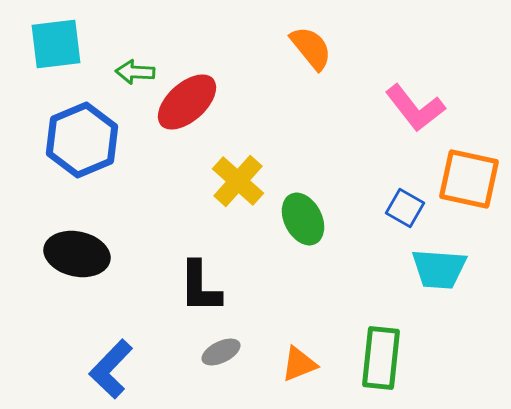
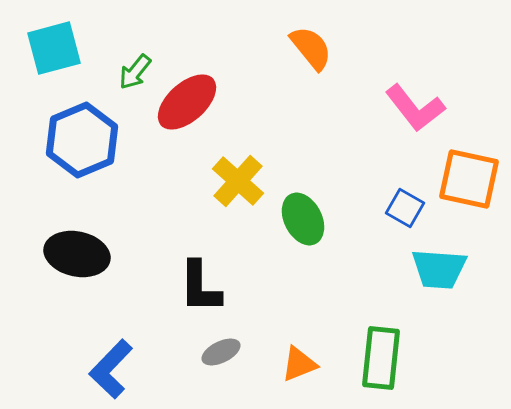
cyan square: moved 2 px left, 4 px down; rotated 8 degrees counterclockwise
green arrow: rotated 54 degrees counterclockwise
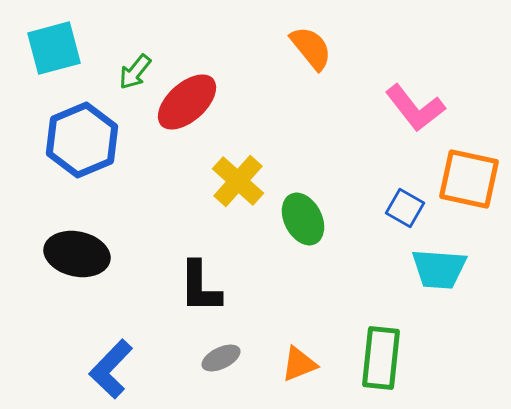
gray ellipse: moved 6 px down
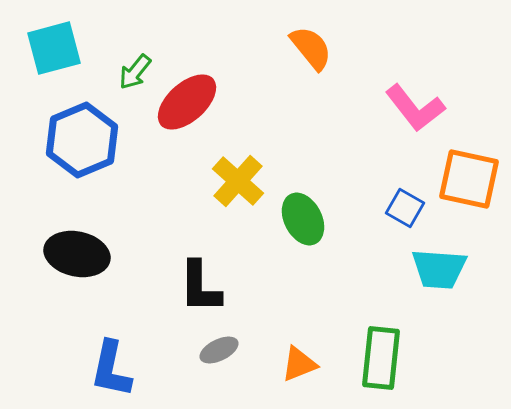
gray ellipse: moved 2 px left, 8 px up
blue L-shape: rotated 32 degrees counterclockwise
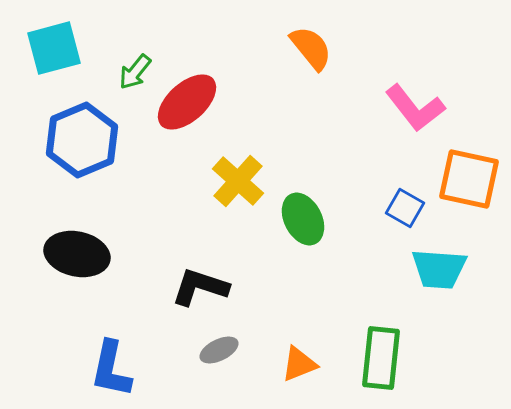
black L-shape: rotated 108 degrees clockwise
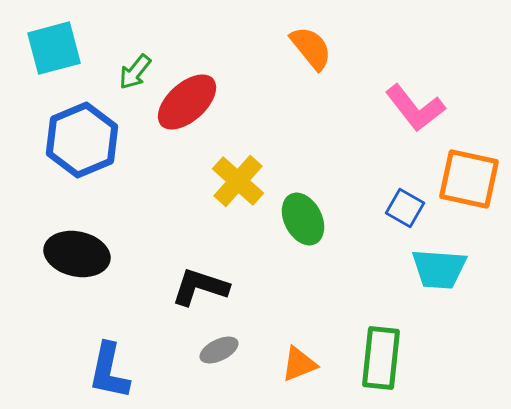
blue L-shape: moved 2 px left, 2 px down
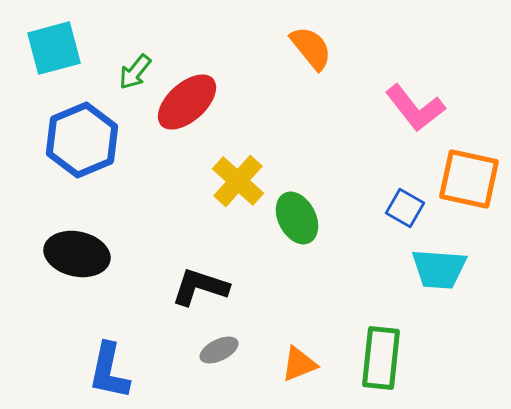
green ellipse: moved 6 px left, 1 px up
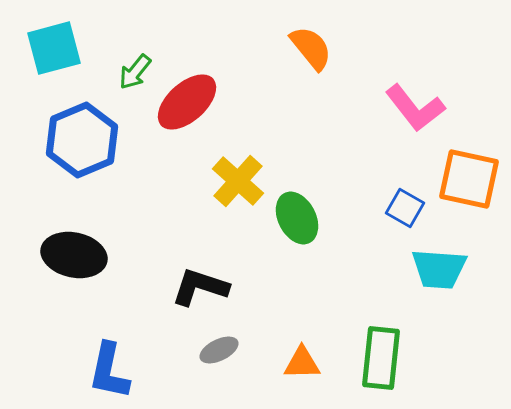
black ellipse: moved 3 px left, 1 px down
orange triangle: moved 3 px right, 1 px up; rotated 21 degrees clockwise
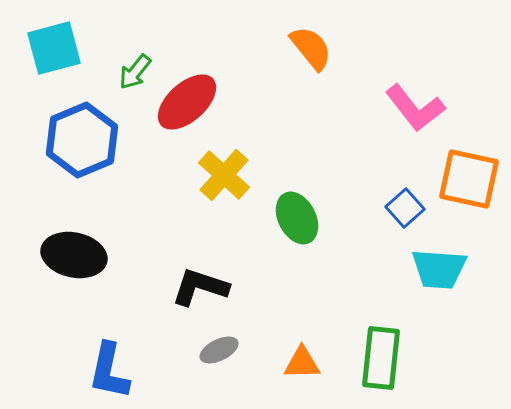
yellow cross: moved 14 px left, 6 px up
blue square: rotated 18 degrees clockwise
